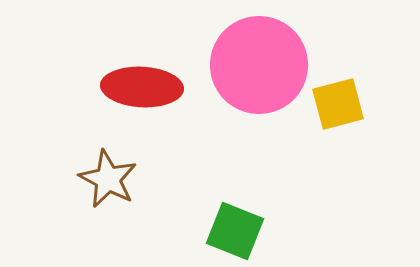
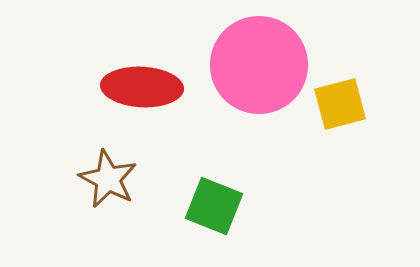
yellow square: moved 2 px right
green square: moved 21 px left, 25 px up
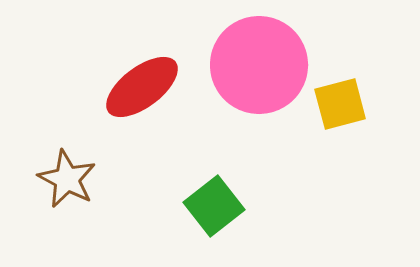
red ellipse: rotated 40 degrees counterclockwise
brown star: moved 41 px left
green square: rotated 30 degrees clockwise
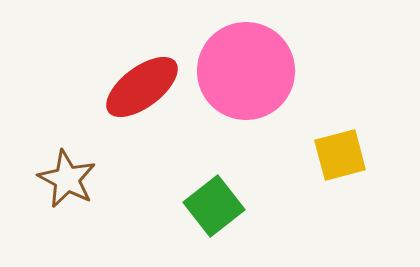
pink circle: moved 13 px left, 6 px down
yellow square: moved 51 px down
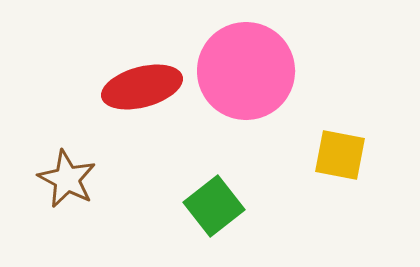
red ellipse: rotated 22 degrees clockwise
yellow square: rotated 26 degrees clockwise
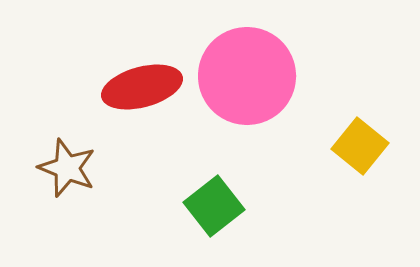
pink circle: moved 1 px right, 5 px down
yellow square: moved 20 px right, 9 px up; rotated 28 degrees clockwise
brown star: moved 11 px up; rotated 6 degrees counterclockwise
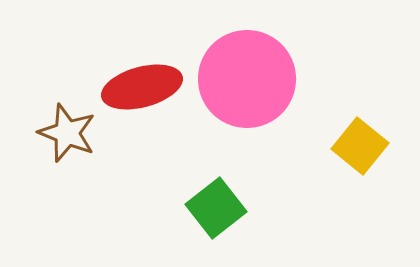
pink circle: moved 3 px down
brown star: moved 35 px up
green square: moved 2 px right, 2 px down
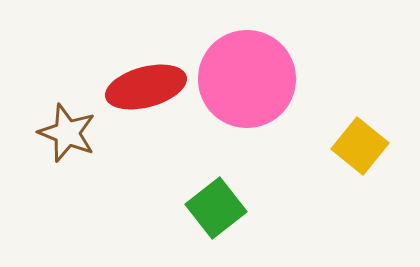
red ellipse: moved 4 px right
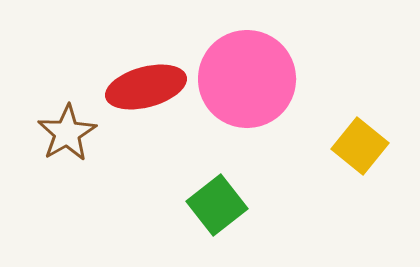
brown star: rotated 20 degrees clockwise
green square: moved 1 px right, 3 px up
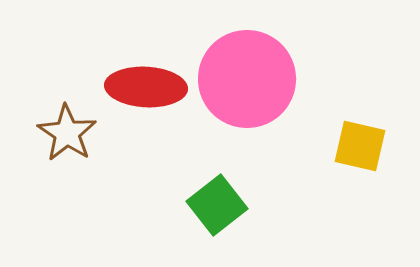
red ellipse: rotated 18 degrees clockwise
brown star: rotated 8 degrees counterclockwise
yellow square: rotated 26 degrees counterclockwise
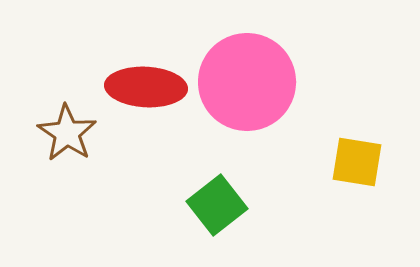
pink circle: moved 3 px down
yellow square: moved 3 px left, 16 px down; rotated 4 degrees counterclockwise
